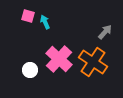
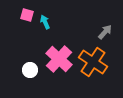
pink square: moved 1 px left, 1 px up
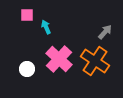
pink square: rotated 16 degrees counterclockwise
cyan arrow: moved 1 px right, 5 px down
orange cross: moved 2 px right, 1 px up
white circle: moved 3 px left, 1 px up
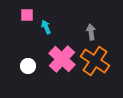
gray arrow: moved 14 px left; rotated 49 degrees counterclockwise
pink cross: moved 3 px right
white circle: moved 1 px right, 3 px up
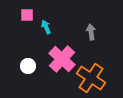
orange cross: moved 4 px left, 17 px down
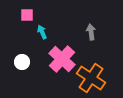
cyan arrow: moved 4 px left, 5 px down
white circle: moved 6 px left, 4 px up
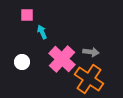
gray arrow: moved 20 px down; rotated 105 degrees clockwise
orange cross: moved 2 px left, 1 px down
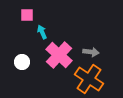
pink cross: moved 3 px left, 4 px up
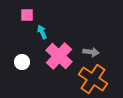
pink cross: moved 1 px down
orange cross: moved 4 px right
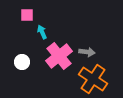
gray arrow: moved 4 px left
pink cross: rotated 8 degrees clockwise
